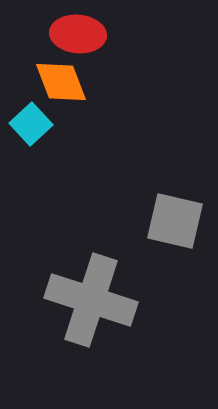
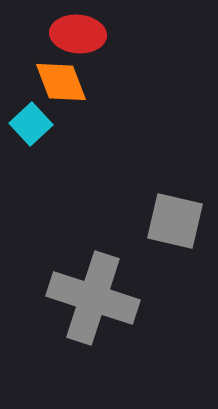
gray cross: moved 2 px right, 2 px up
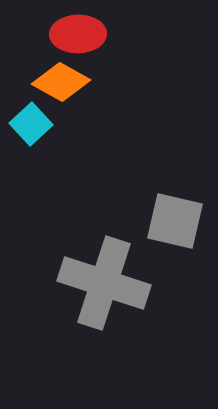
red ellipse: rotated 6 degrees counterclockwise
orange diamond: rotated 40 degrees counterclockwise
gray cross: moved 11 px right, 15 px up
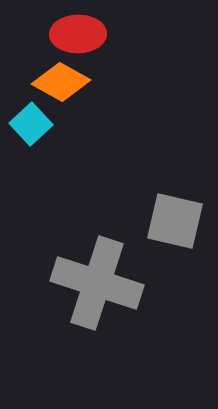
gray cross: moved 7 px left
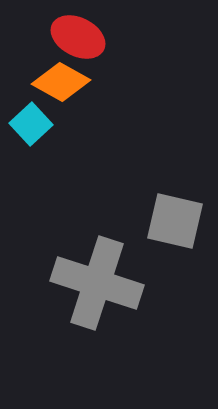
red ellipse: moved 3 px down; rotated 28 degrees clockwise
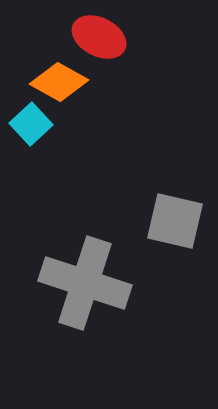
red ellipse: moved 21 px right
orange diamond: moved 2 px left
gray cross: moved 12 px left
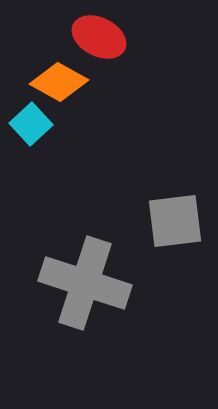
gray square: rotated 20 degrees counterclockwise
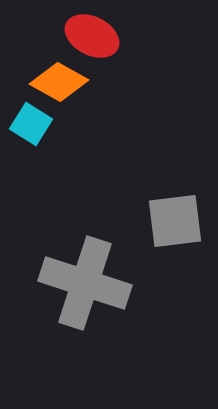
red ellipse: moved 7 px left, 1 px up
cyan square: rotated 15 degrees counterclockwise
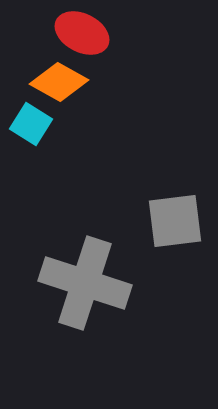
red ellipse: moved 10 px left, 3 px up
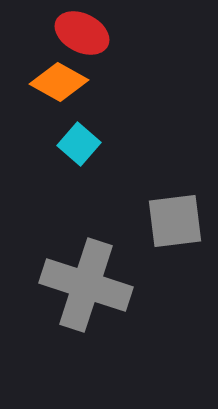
cyan square: moved 48 px right, 20 px down; rotated 9 degrees clockwise
gray cross: moved 1 px right, 2 px down
